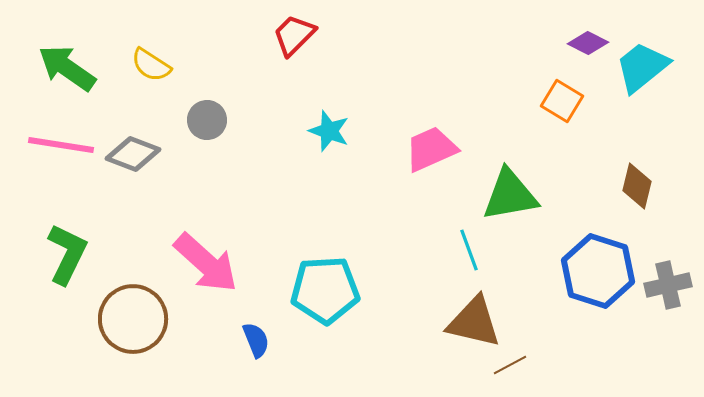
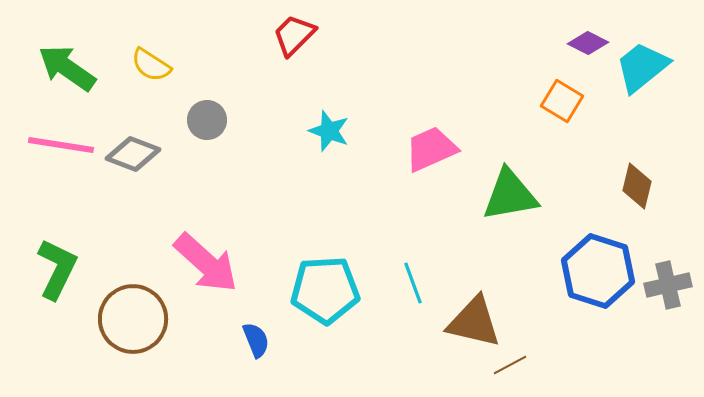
cyan line: moved 56 px left, 33 px down
green L-shape: moved 10 px left, 15 px down
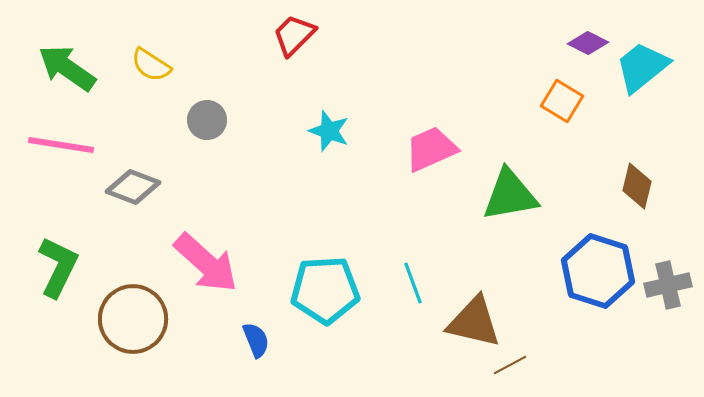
gray diamond: moved 33 px down
green L-shape: moved 1 px right, 2 px up
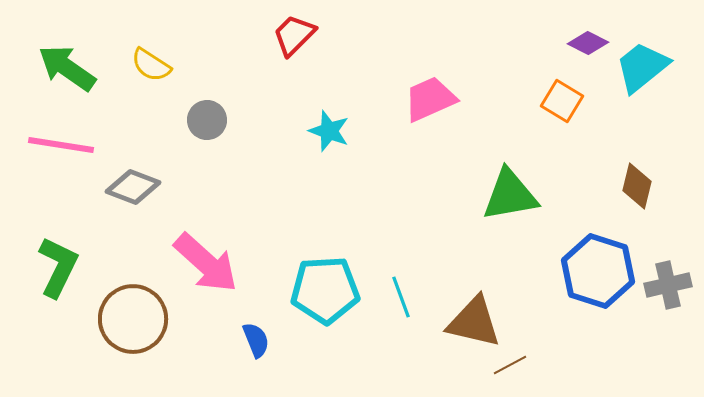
pink trapezoid: moved 1 px left, 50 px up
cyan line: moved 12 px left, 14 px down
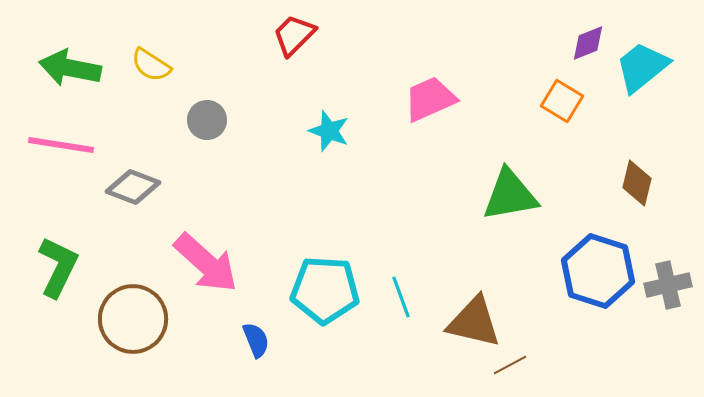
purple diamond: rotated 48 degrees counterclockwise
green arrow: moved 3 px right; rotated 24 degrees counterclockwise
brown diamond: moved 3 px up
cyan pentagon: rotated 6 degrees clockwise
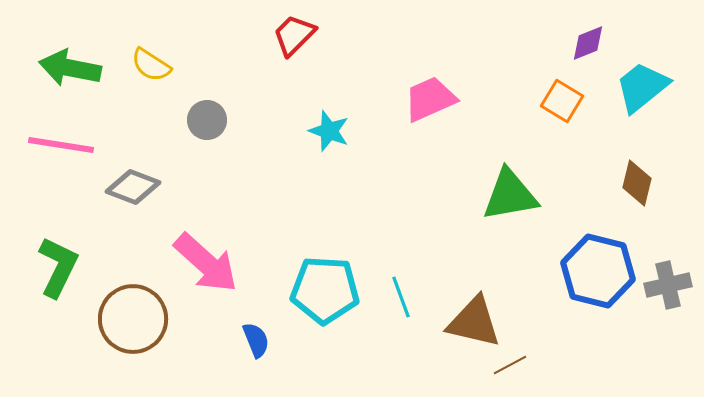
cyan trapezoid: moved 20 px down
blue hexagon: rotated 4 degrees counterclockwise
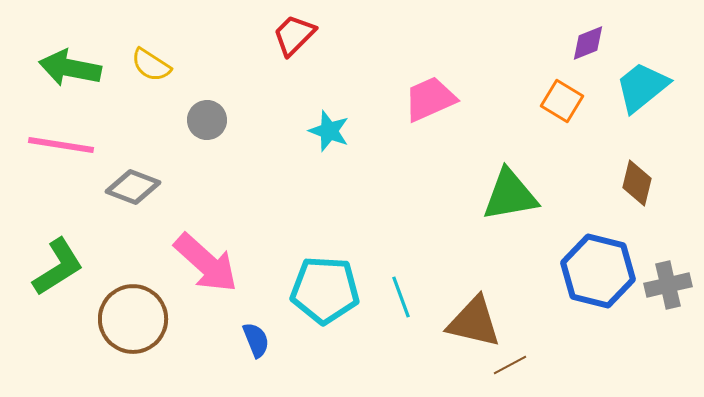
green L-shape: rotated 32 degrees clockwise
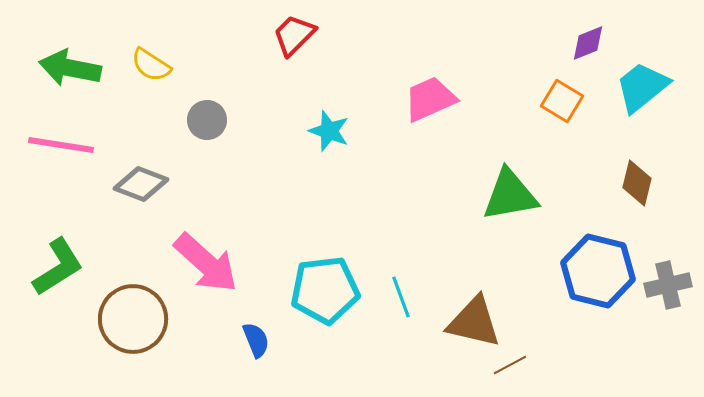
gray diamond: moved 8 px right, 3 px up
cyan pentagon: rotated 10 degrees counterclockwise
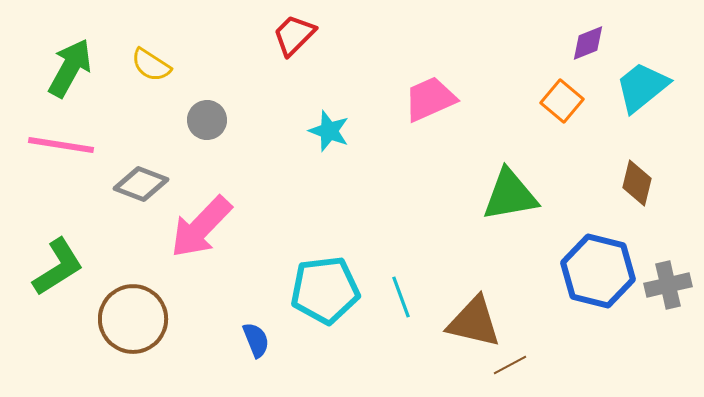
green arrow: rotated 108 degrees clockwise
orange square: rotated 9 degrees clockwise
pink arrow: moved 5 px left, 36 px up; rotated 92 degrees clockwise
